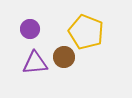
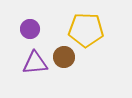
yellow pentagon: moved 2 px up; rotated 20 degrees counterclockwise
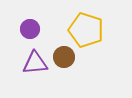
yellow pentagon: rotated 16 degrees clockwise
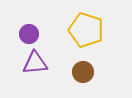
purple circle: moved 1 px left, 5 px down
brown circle: moved 19 px right, 15 px down
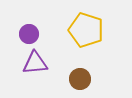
brown circle: moved 3 px left, 7 px down
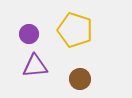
yellow pentagon: moved 11 px left
purple triangle: moved 3 px down
